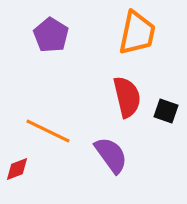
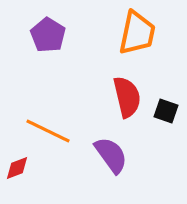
purple pentagon: moved 3 px left
red diamond: moved 1 px up
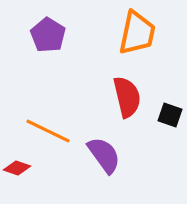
black square: moved 4 px right, 4 px down
purple semicircle: moved 7 px left
red diamond: rotated 40 degrees clockwise
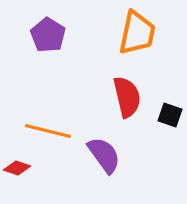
orange line: rotated 12 degrees counterclockwise
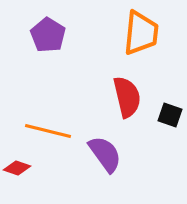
orange trapezoid: moved 4 px right; rotated 6 degrees counterclockwise
purple semicircle: moved 1 px right, 1 px up
